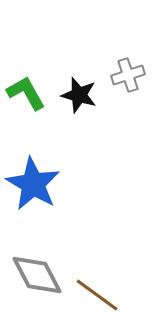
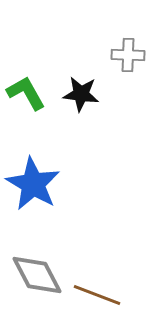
gray cross: moved 20 px up; rotated 20 degrees clockwise
black star: moved 2 px right, 1 px up; rotated 9 degrees counterclockwise
brown line: rotated 15 degrees counterclockwise
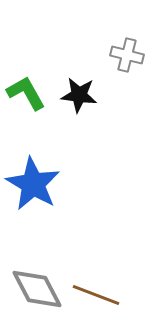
gray cross: moved 1 px left; rotated 12 degrees clockwise
black star: moved 2 px left, 1 px down
gray diamond: moved 14 px down
brown line: moved 1 px left
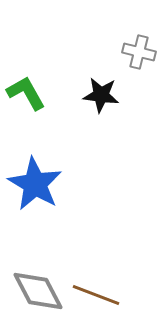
gray cross: moved 12 px right, 3 px up
black star: moved 22 px right
blue star: moved 2 px right
gray diamond: moved 1 px right, 2 px down
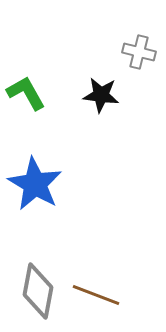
gray diamond: rotated 38 degrees clockwise
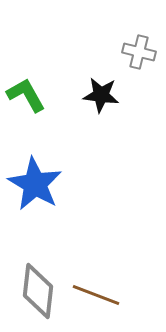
green L-shape: moved 2 px down
gray diamond: rotated 4 degrees counterclockwise
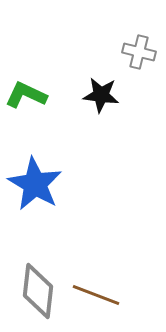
green L-shape: rotated 36 degrees counterclockwise
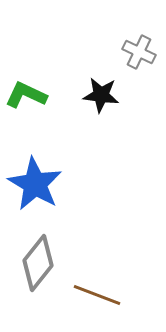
gray cross: rotated 12 degrees clockwise
gray diamond: moved 28 px up; rotated 32 degrees clockwise
brown line: moved 1 px right
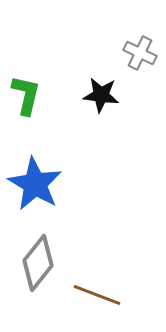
gray cross: moved 1 px right, 1 px down
green L-shape: rotated 78 degrees clockwise
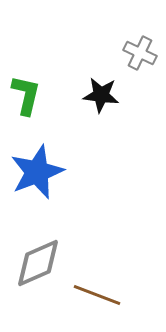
blue star: moved 2 px right, 12 px up; rotated 20 degrees clockwise
gray diamond: rotated 28 degrees clockwise
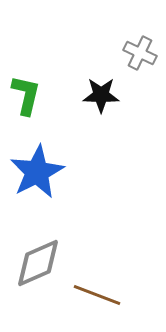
black star: rotated 6 degrees counterclockwise
blue star: rotated 6 degrees counterclockwise
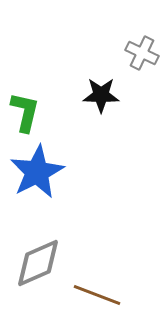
gray cross: moved 2 px right
green L-shape: moved 1 px left, 17 px down
